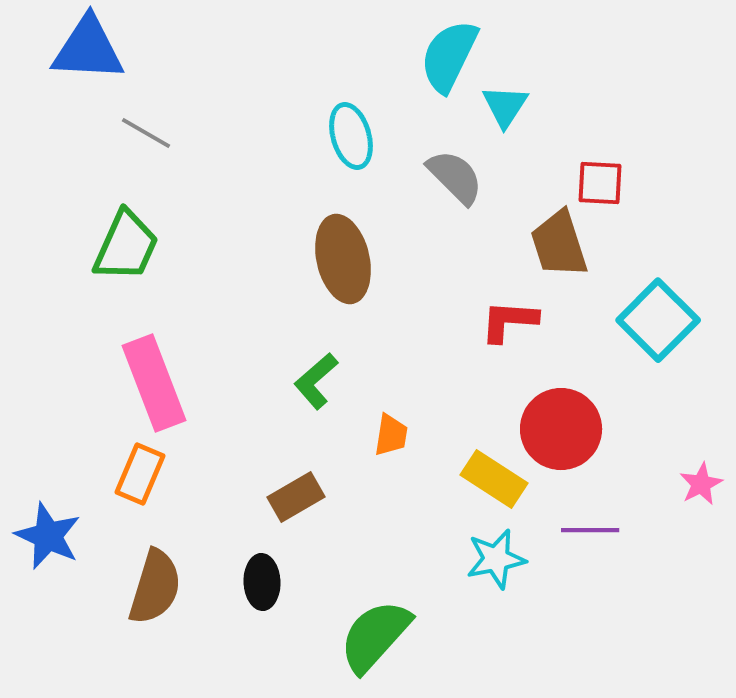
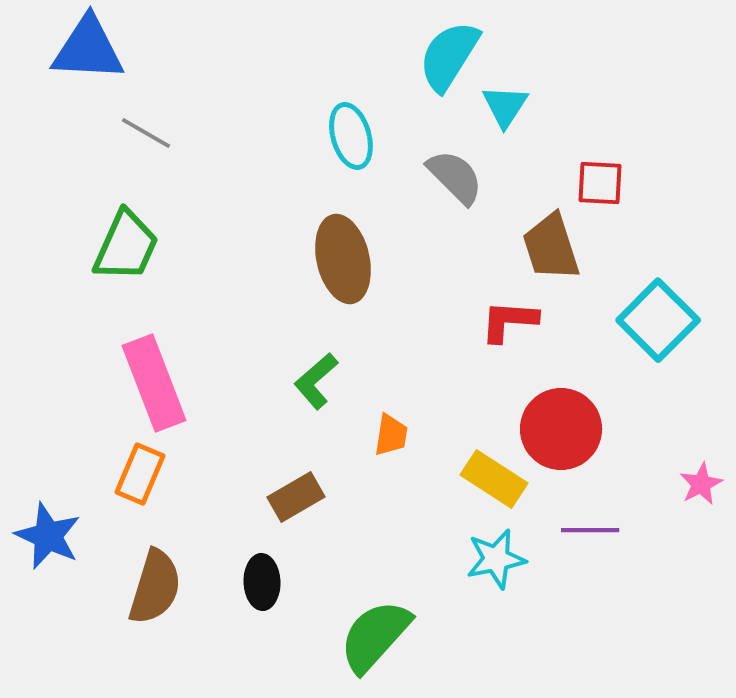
cyan semicircle: rotated 6 degrees clockwise
brown trapezoid: moved 8 px left, 3 px down
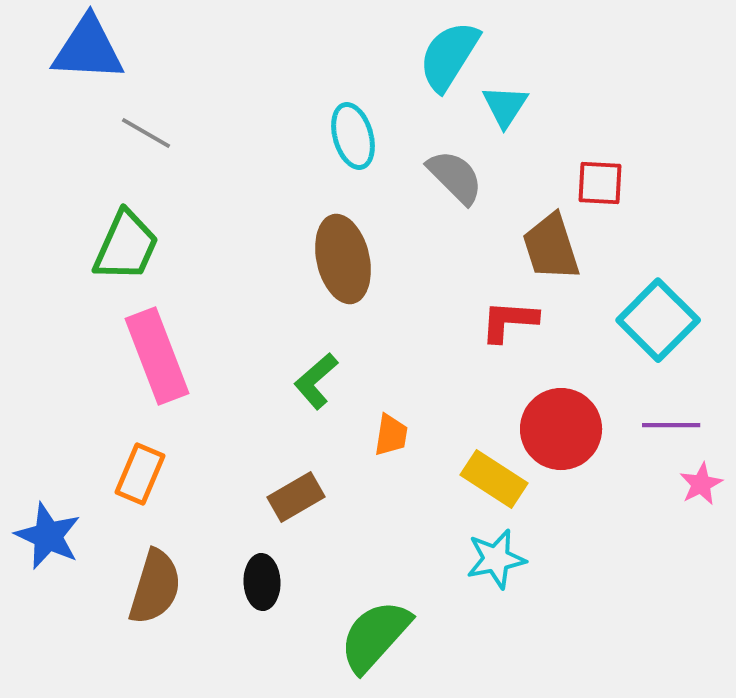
cyan ellipse: moved 2 px right
pink rectangle: moved 3 px right, 27 px up
purple line: moved 81 px right, 105 px up
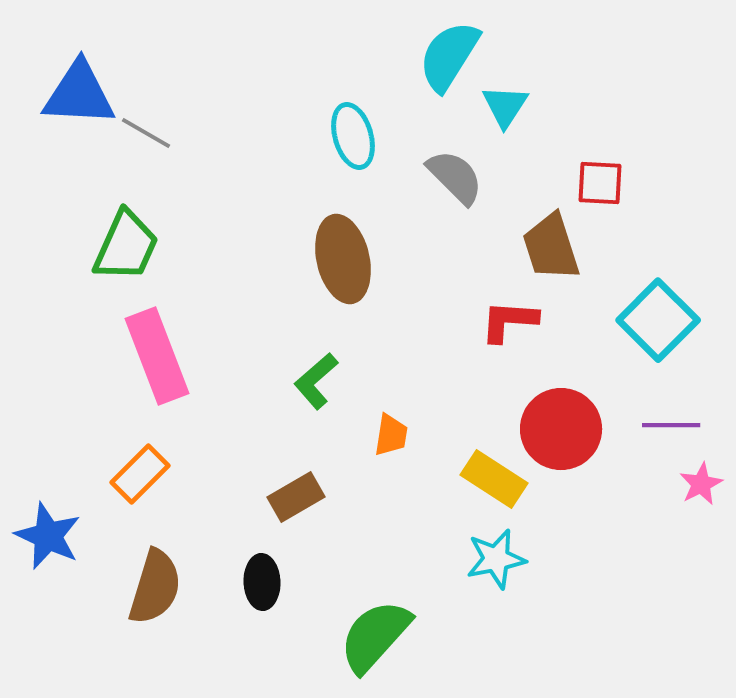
blue triangle: moved 9 px left, 45 px down
orange rectangle: rotated 22 degrees clockwise
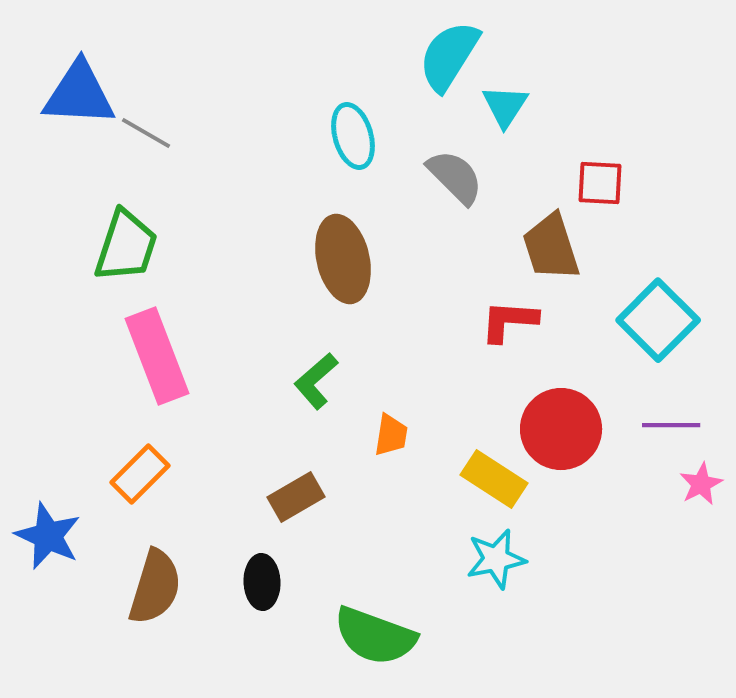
green trapezoid: rotated 6 degrees counterclockwise
green semicircle: rotated 112 degrees counterclockwise
